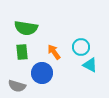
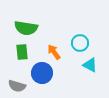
cyan circle: moved 1 px left, 4 px up
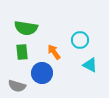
cyan circle: moved 3 px up
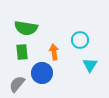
orange arrow: rotated 28 degrees clockwise
cyan triangle: rotated 35 degrees clockwise
gray semicircle: moved 2 px up; rotated 114 degrees clockwise
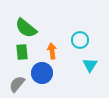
green semicircle: rotated 30 degrees clockwise
orange arrow: moved 2 px left, 1 px up
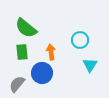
orange arrow: moved 1 px left, 1 px down
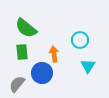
orange arrow: moved 3 px right, 2 px down
cyan triangle: moved 2 px left, 1 px down
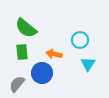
orange arrow: rotated 70 degrees counterclockwise
cyan triangle: moved 2 px up
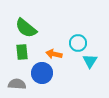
cyan circle: moved 2 px left, 3 px down
cyan triangle: moved 2 px right, 3 px up
gray semicircle: rotated 54 degrees clockwise
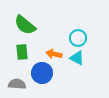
green semicircle: moved 1 px left, 3 px up
cyan circle: moved 5 px up
cyan triangle: moved 13 px left, 3 px up; rotated 35 degrees counterclockwise
